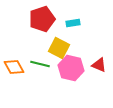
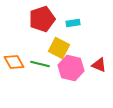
orange diamond: moved 5 px up
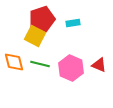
yellow square: moved 24 px left, 12 px up
orange diamond: rotated 15 degrees clockwise
pink hexagon: rotated 10 degrees clockwise
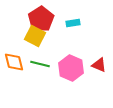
red pentagon: moved 1 px left; rotated 15 degrees counterclockwise
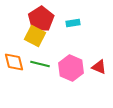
red triangle: moved 2 px down
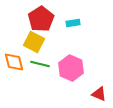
yellow square: moved 1 px left, 6 px down
red triangle: moved 27 px down
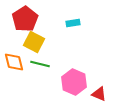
red pentagon: moved 16 px left
pink hexagon: moved 3 px right, 14 px down
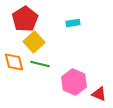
yellow square: rotated 20 degrees clockwise
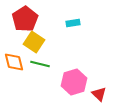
yellow square: rotated 15 degrees counterclockwise
pink hexagon: rotated 20 degrees clockwise
red triangle: rotated 21 degrees clockwise
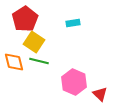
green line: moved 1 px left, 3 px up
pink hexagon: rotated 20 degrees counterclockwise
red triangle: moved 1 px right
